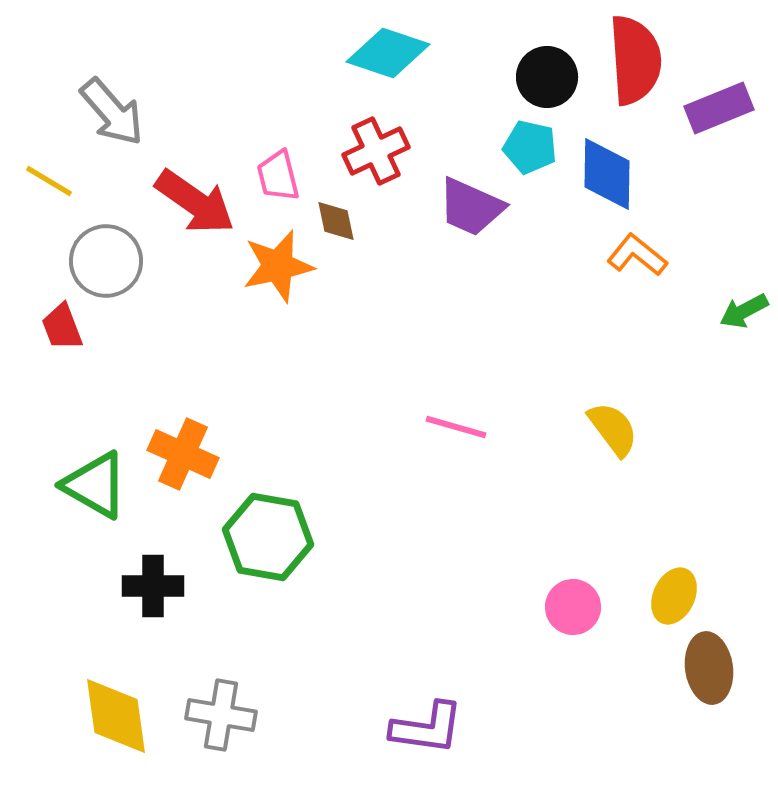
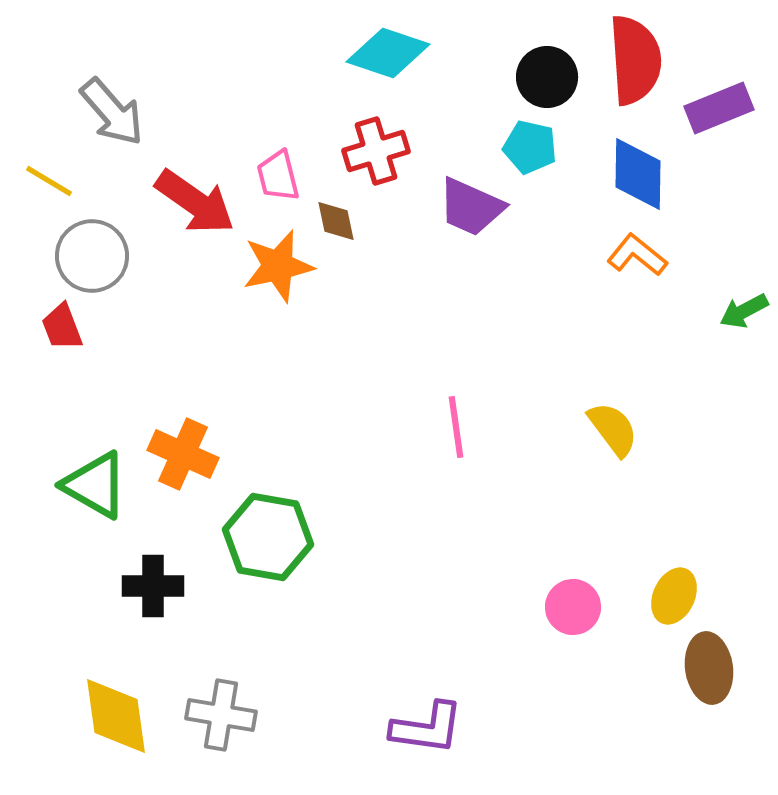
red cross: rotated 8 degrees clockwise
blue diamond: moved 31 px right
gray circle: moved 14 px left, 5 px up
pink line: rotated 66 degrees clockwise
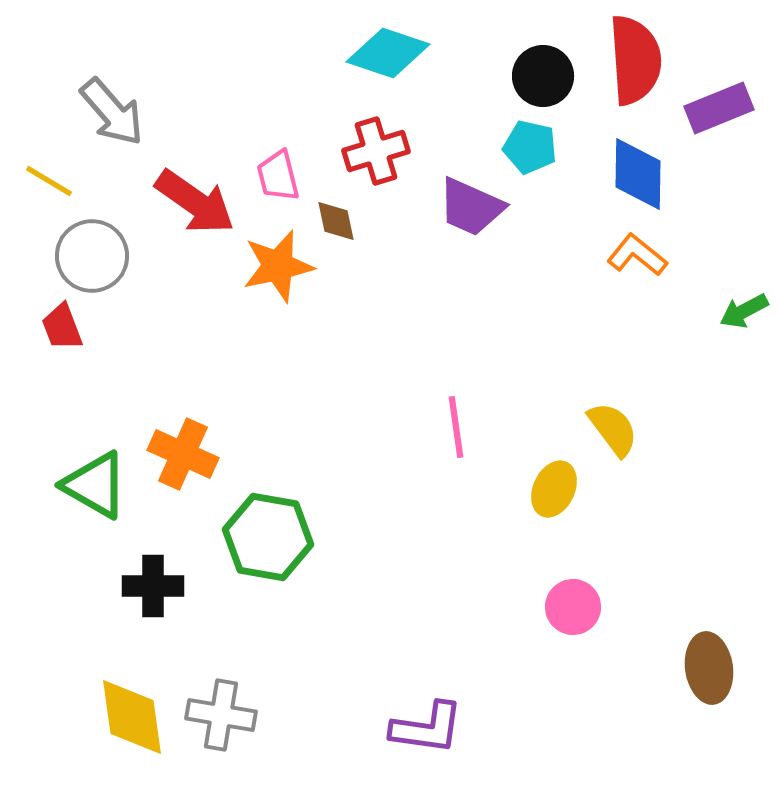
black circle: moved 4 px left, 1 px up
yellow ellipse: moved 120 px left, 107 px up
yellow diamond: moved 16 px right, 1 px down
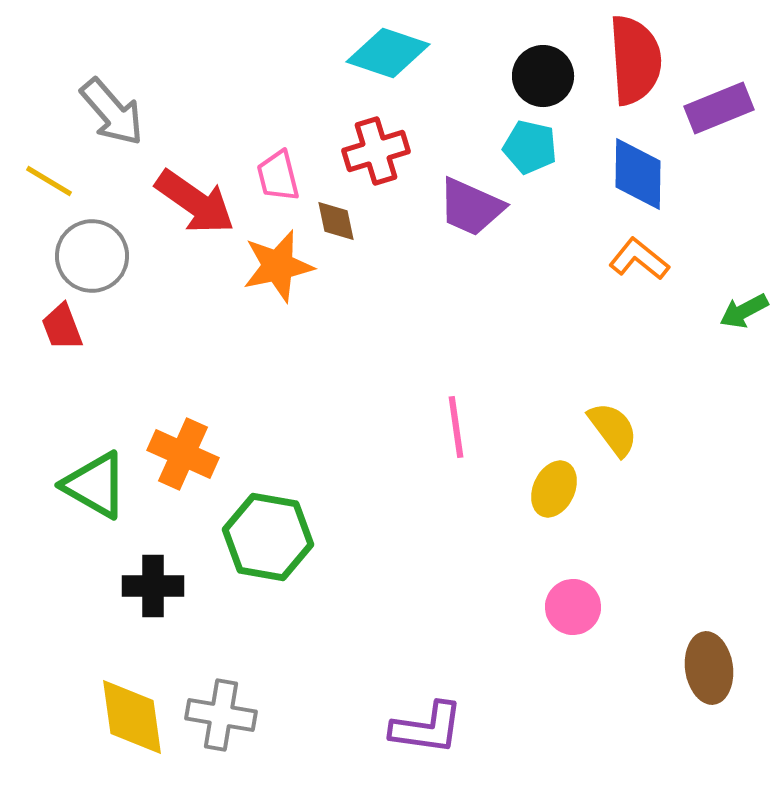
orange L-shape: moved 2 px right, 4 px down
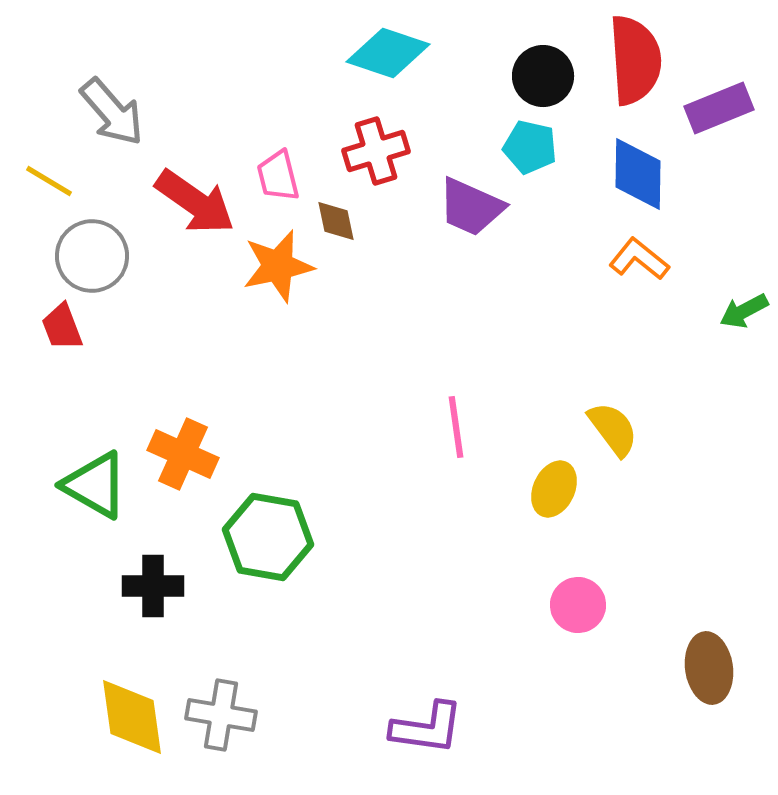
pink circle: moved 5 px right, 2 px up
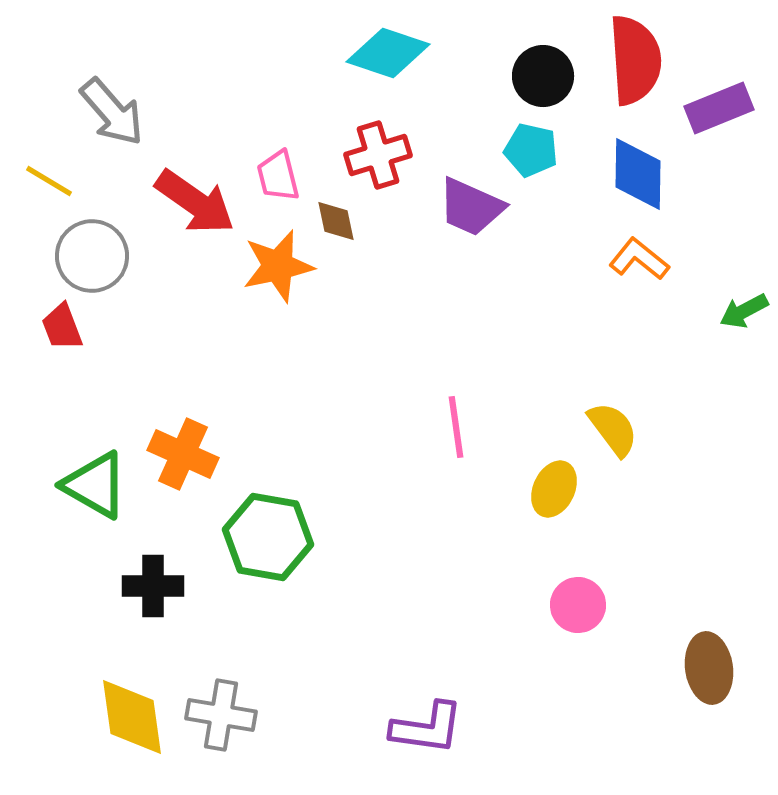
cyan pentagon: moved 1 px right, 3 px down
red cross: moved 2 px right, 4 px down
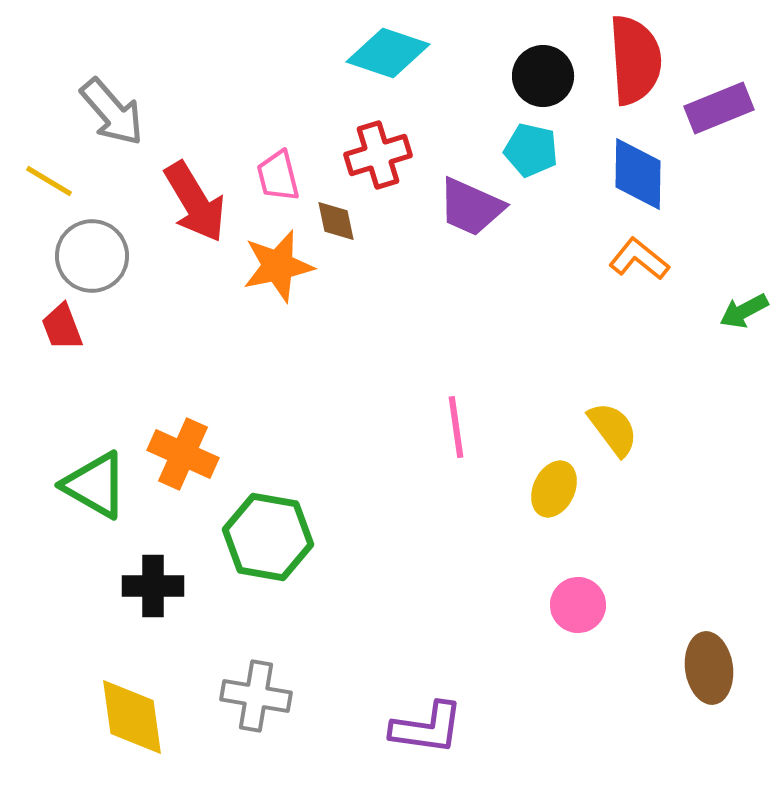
red arrow: rotated 24 degrees clockwise
gray cross: moved 35 px right, 19 px up
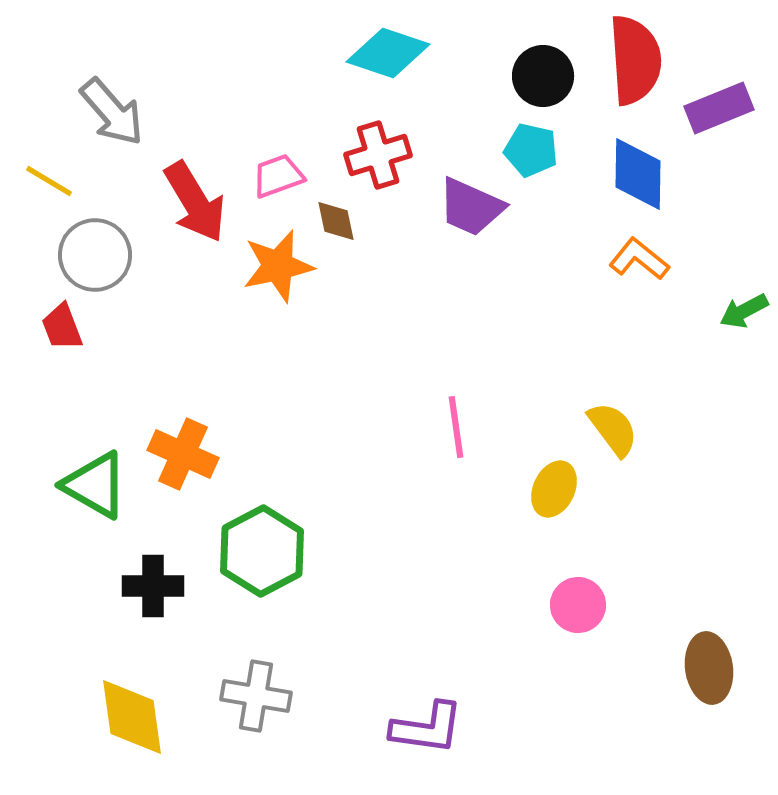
pink trapezoid: rotated 84 degrees clockwise
gray circle: moved 3 px right, 1 px up
green hexagon: moved 6 px left, 14 px down; rotated 22 degrees clockwise
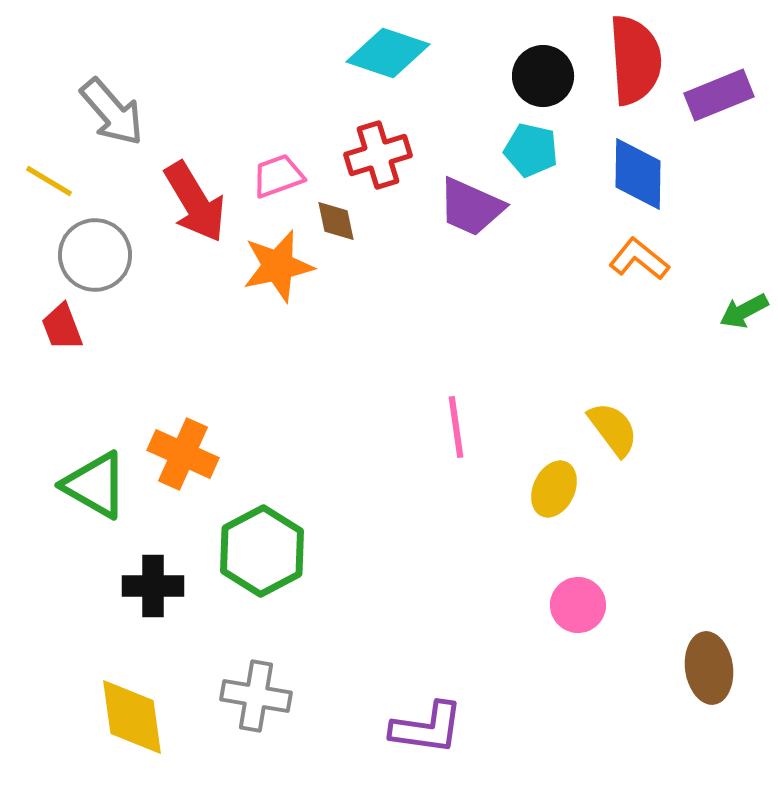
purple rectangle: moved 13 px up
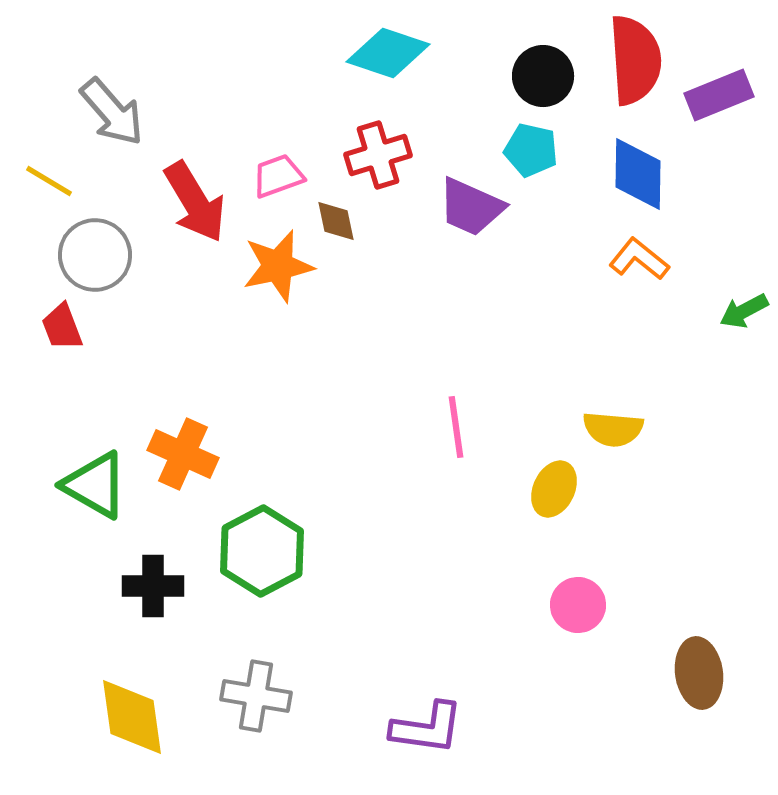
yellow semicircle: rotated 132 degrees clockwise
brown ellipse: moved 10 px left, 5 px down
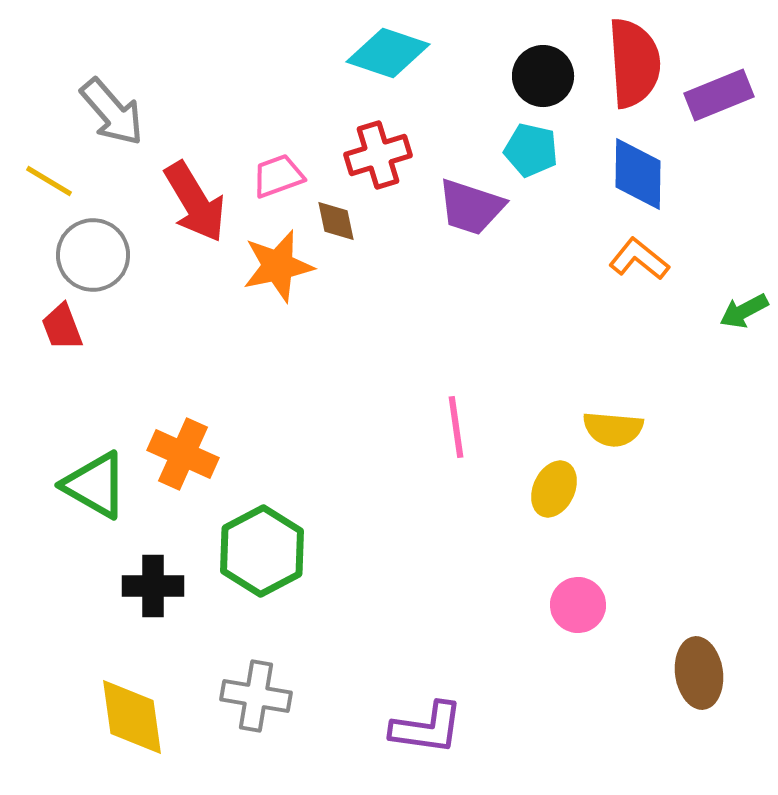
red semicircle: moved 1 px left, 3 px down
purple trapezoid: rotated 6 degrees counterclockwise
gray circle: moved 2 px left
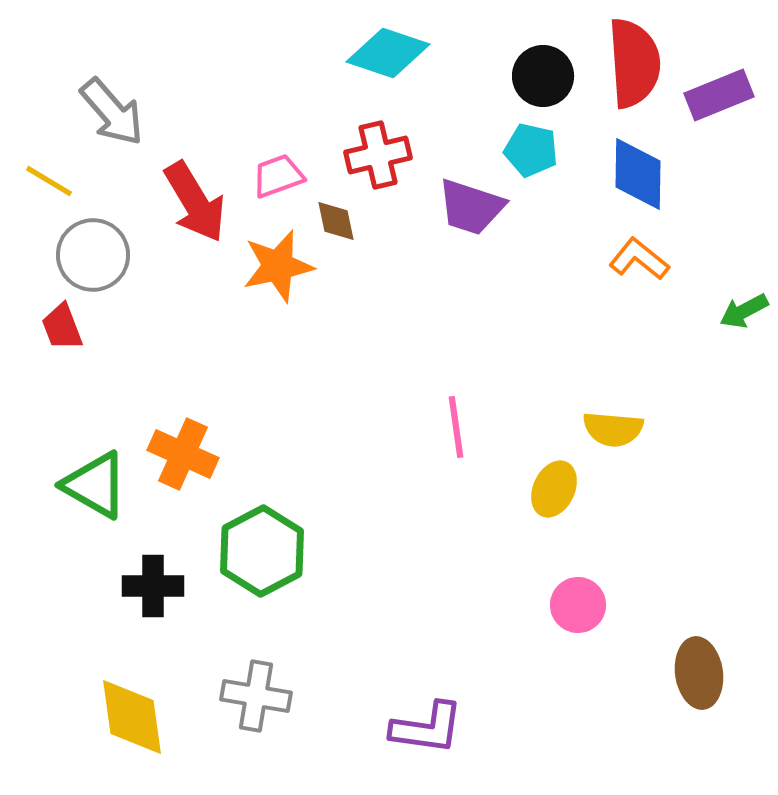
red cross: rotated 4 degrees clockwise
